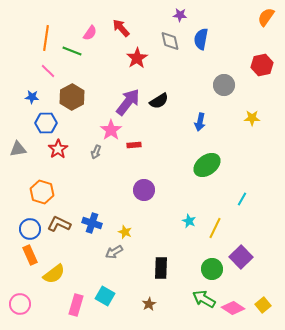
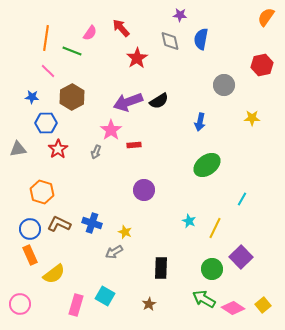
purple arrow at (128, 102): rotated 148 degrees counterclockwise
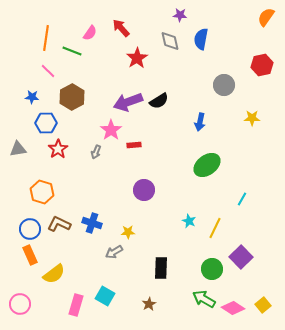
yellow star at (125, 232): moved 3 px right; rotated 24 degrees counterclockwise
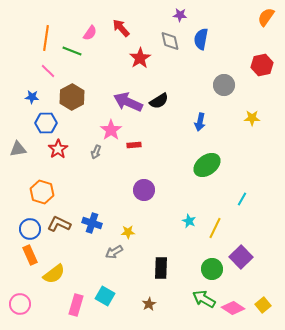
red star at (137, 58): moved 3 px right
purple arrow at (128, 102): rotated 44 degrees clockwise
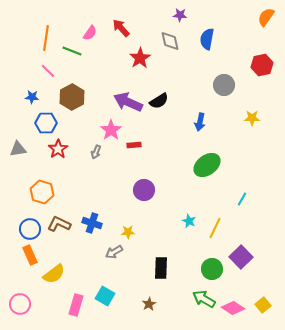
blue semicircle at (201, 39): moved 6 px right
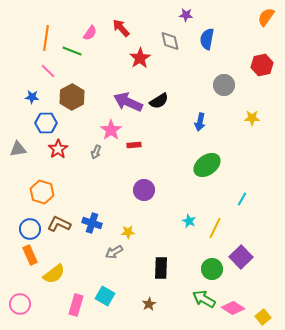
purple star at (180, 15): moved 6 px right
yellow square at (263, 305): moved 12 px down
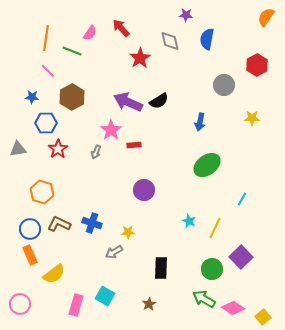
red hexagon at (262, 65): moved 5 px left; rotated 15 degrees counterclockwise
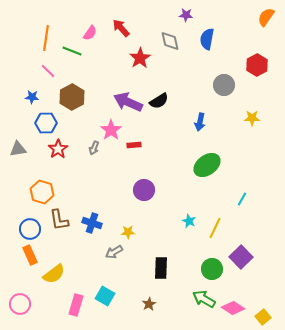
gray arrow at (96, 152): moved 2 px left, 4 px up
brown L-shape at (59, 224): moved 4 px up; rotated 125 degrees counterclockwise
